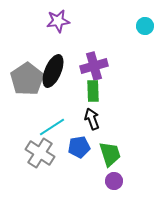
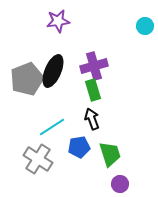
gray pentagon: rotated 12 degrees clockwise
green rectangle: moved 1 px up; rotated 15 degrees counterclockwise
gray cross: moved 2 px left, 6 px down
purple circle: moved 6 px right, 3 px down
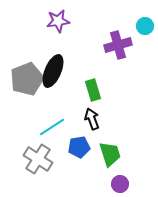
purple cross: moved 24 px right, 21 px up
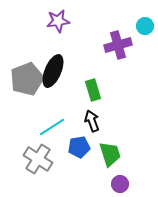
black arrow: moved 2 px down
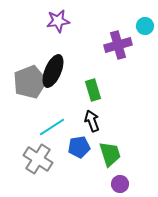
gray pentagon: moved 3 px right, 3 px down
